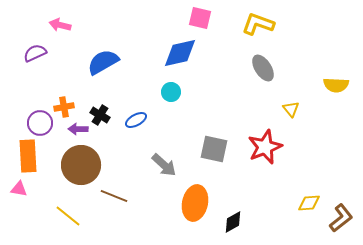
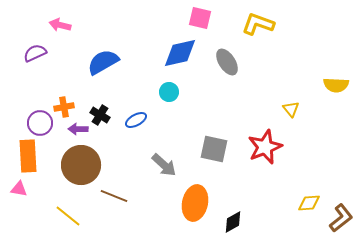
gray ellipse: moved 36 px left, 6 px up
cyan circle: moved 2 px left
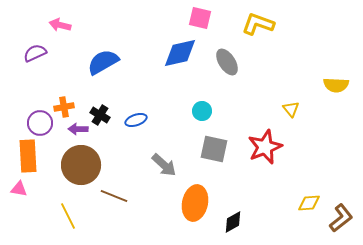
cyan circle: moved 33 px right, 19 px down
blue ellipse: rotated 10 degrees clockwise
yellow line: rotated 24 degrees clockwise
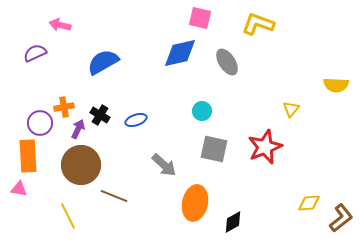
yellow triangle: rotated 18 degrees clockwise
purple arrow: rotated 114 degrees clockwise
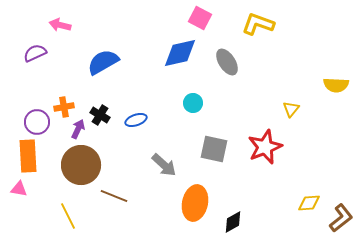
pink square: rotated 15 degrees clockwise
cyan circle: moved 9 px left, 8 px up
purple circle: moved 3 px left, 1 px up
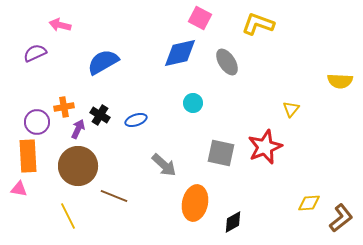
yellow semicircle: moved 4 px right, 4 px up
gray square: moved 7 px right, 4 px down
brown circle: moved 3 px left, 1 px down
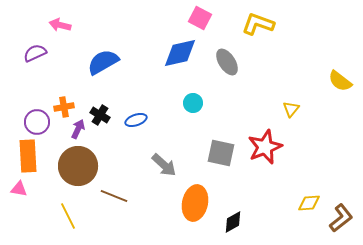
yellow semicircle: rotated 35 degrees clockwise
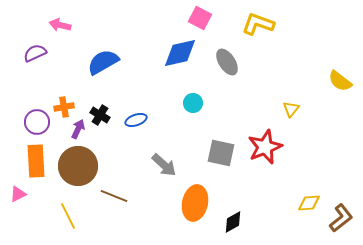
orange rectangle: moved 8 px right, 5 px down
pink triangle: moved 1 px left, 5 px down; rotated 36 degrees counterclockwise
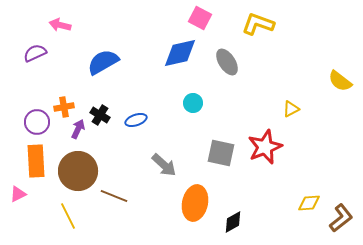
yellow triangle: rotated 24 degrees clockwise
brown circle: moved 5 px down
